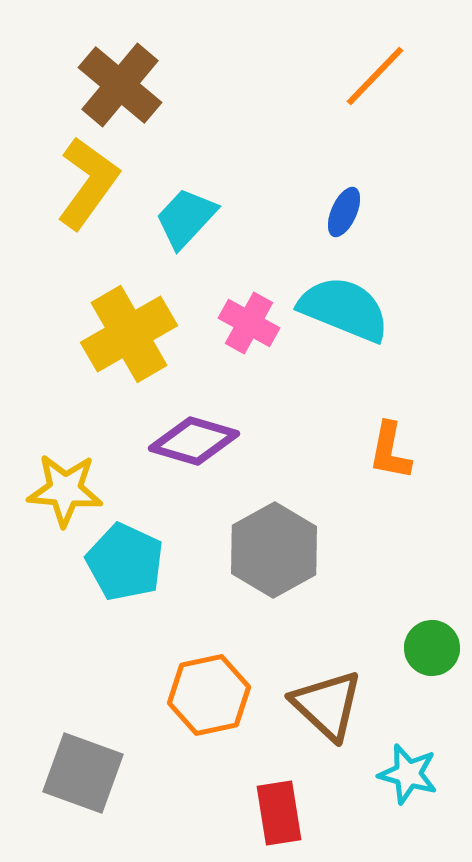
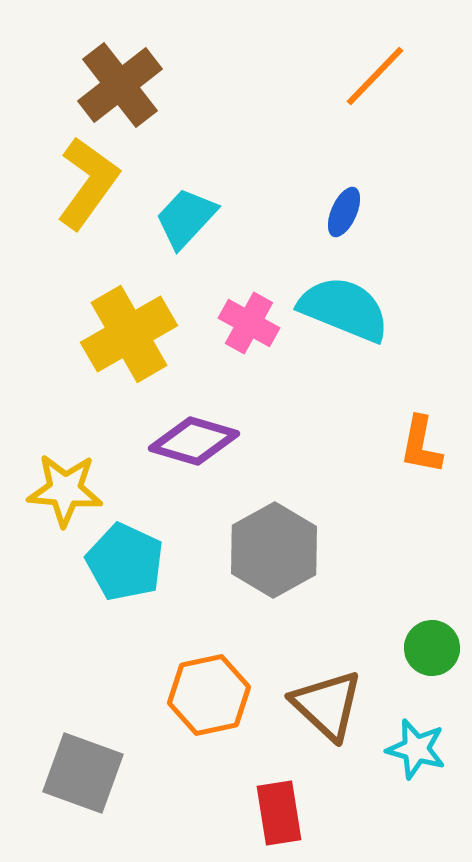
brown cross: rotated 12 degrees clockwise
orange L-shape: moved 31 px right, 6 px up
cyan star: moved 8 px right, 25 px up
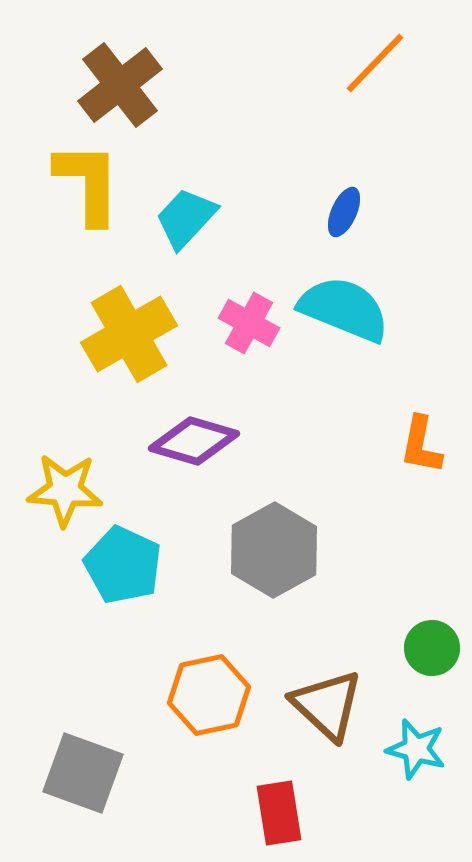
orange line: moved 13 px up
yellow L-shape: rotated 36 degrees counterclockwise
cyan pentagon: moved 2 px left, 3 px down
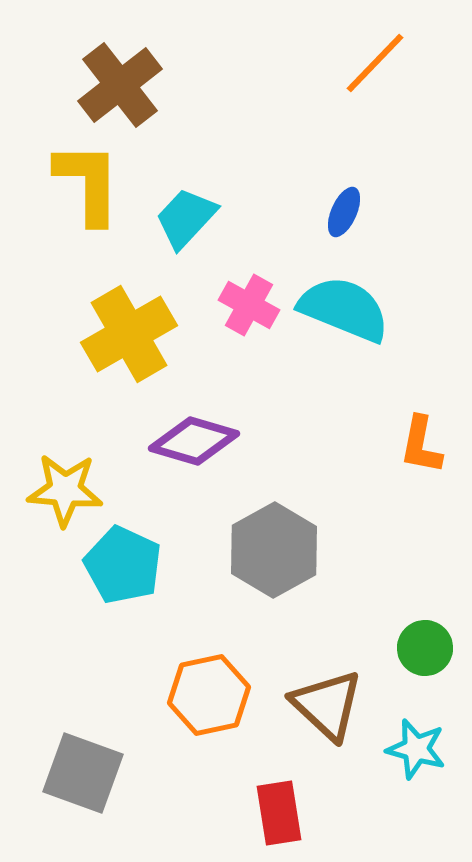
pink cross: moved 18 px up
green circle: moved 7 px left
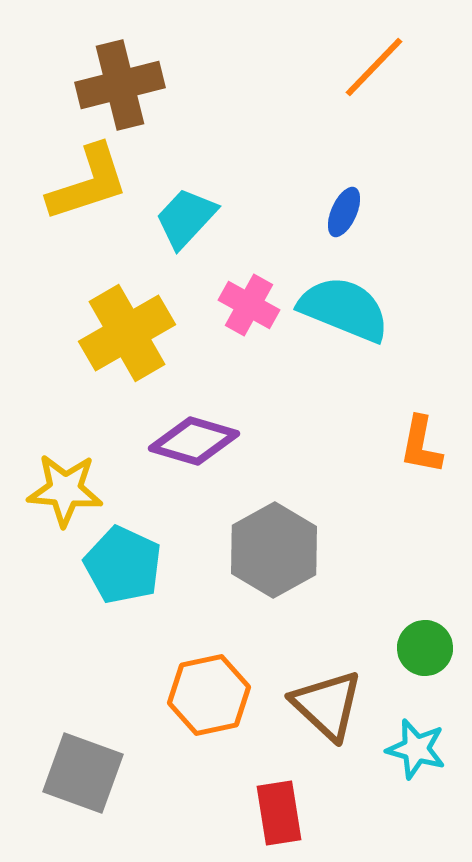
orange line: moved 1 px left, 4 px down
brown cross: rotated 24 degrees clockwise
yellow L-shape: rotated 72 degrees clockwise
yellow cross: moved 2 px left, 1 px up
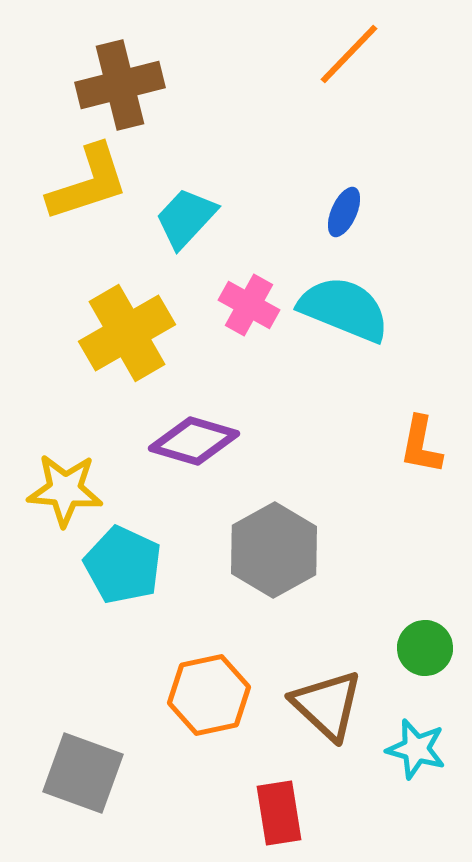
orange line: moved 25 px left, 13 px up
